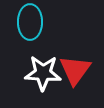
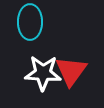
red triangle: moved 4 px left, 1 px down
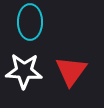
white star: moved 19 px left, 2 px up
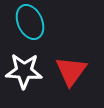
cyan ellipse: rotated 24 degrees counterclockwise
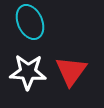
white star: moved 4 px right, 1 px down
